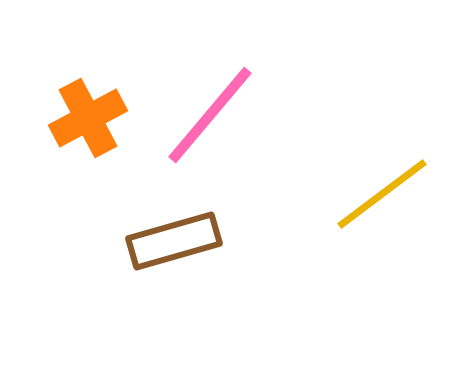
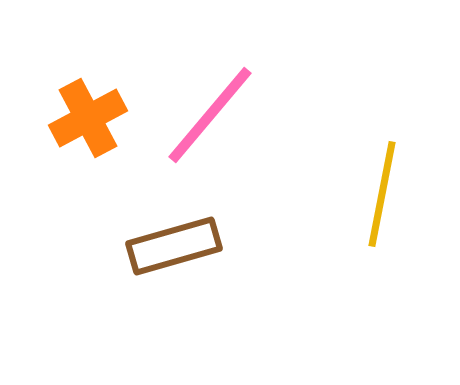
yellow line: rotated 42 degrees counterclockwise
brown rectangle: moved 5 px down
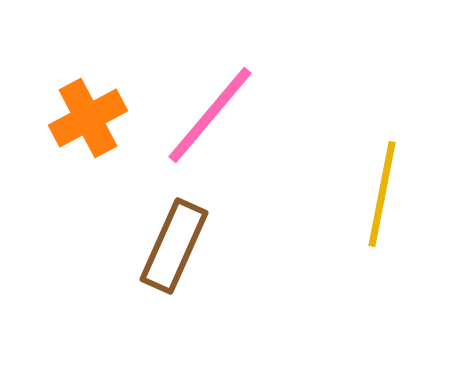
brown rectangle: rotated 50 degrees counterclockwise
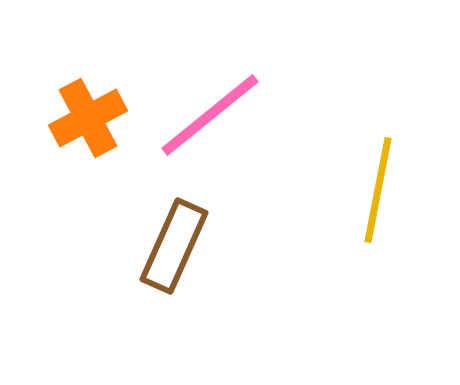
pink line: rotated 11 degrees clockwise
yellow line: moved 4 px left, 4 px up
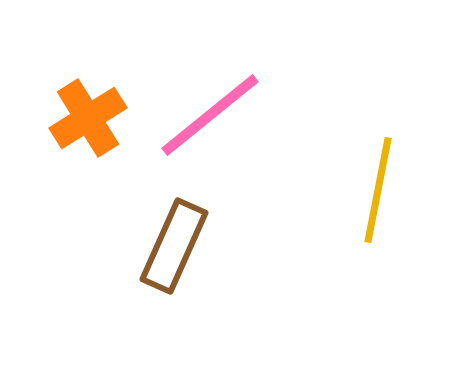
orange cross: rotated 4 degrees counterclockwise
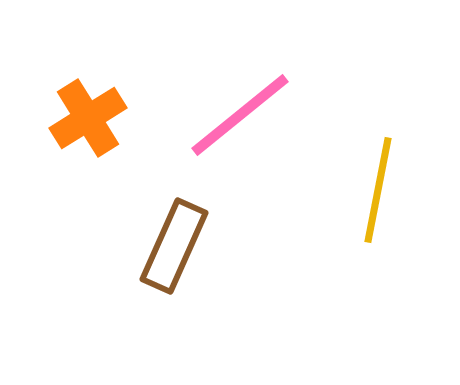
pink line: moved 30 px right
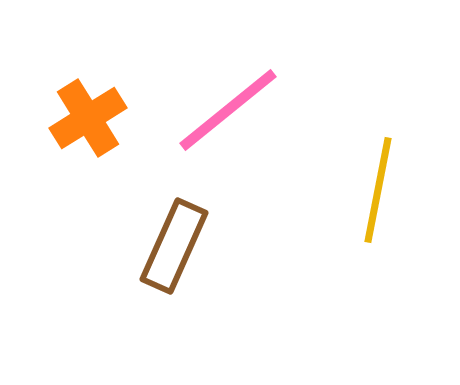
pink line: moved 12 px left, 5 px up
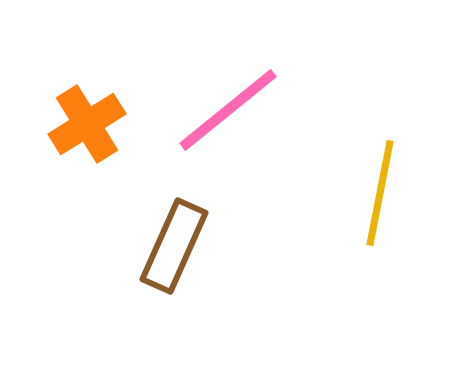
orange cross: moved 1 px left, 6 px down
yellow line: moved 2 px right, 3 px down
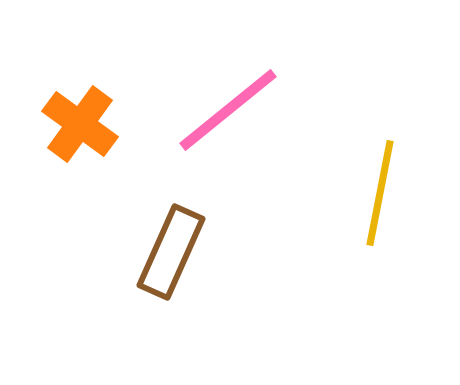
orange cross: moved 7 px left; rotated 22 degrees counterclockwise
brown rectangle: moved 3 px left, 6 px down
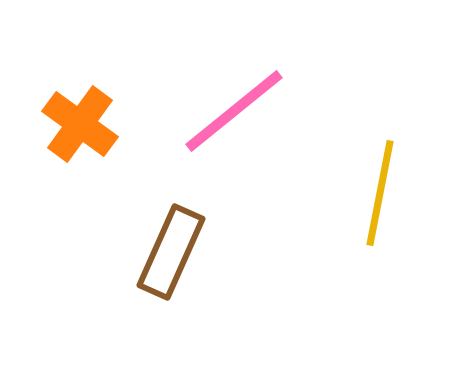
pink line: moved 6 px right, 1 px down
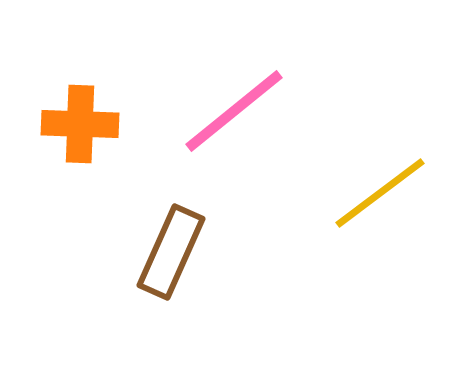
orange cross: rotated 34 degrees counterclockwise
yellow line: rotated 42 degrees clockwise
